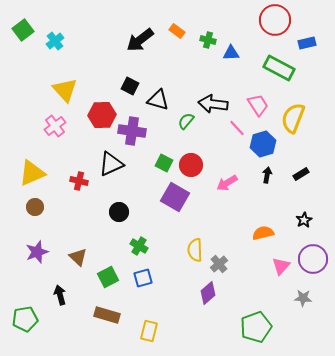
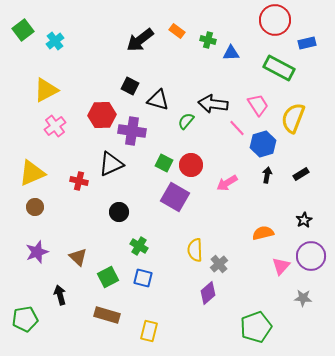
yellow triangle at (65, 90): moved 19 px left; rotated 44 degrees clockwise
purple circle at (313, 259): moved 2 px left, 3 px up
blue square at (143, 278): rotated 30 degrees clockwise
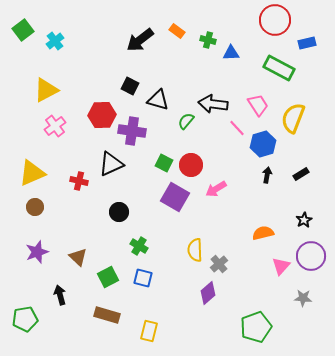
pink arrow at (227, 183): moved 11 px left, 6 px down
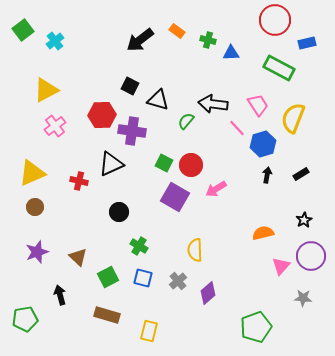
gray cross at (219, 264): moved 41 px left, 17 px down
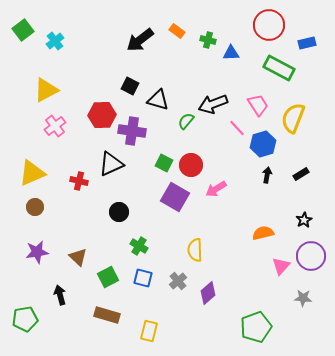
red circle at (275, 20): moved 6 px left, 5 px down
black arrow at (213, 104): rotated 28 degrees counterclockwise
purple star at (37, 252): rotated 10 degrees clockwise
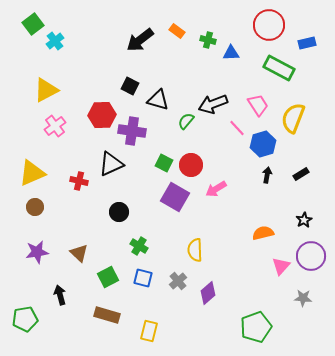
green square at (23, 30): moved 10 px right, 6 px up
brown triangle at (78, 257): moved 1 px right, 4 px up
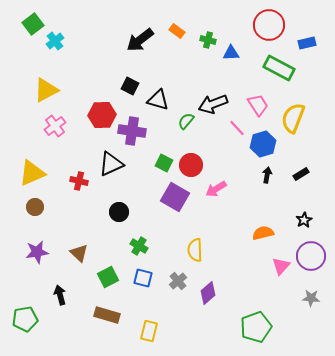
gray star at (303, 298): moved 8 px right
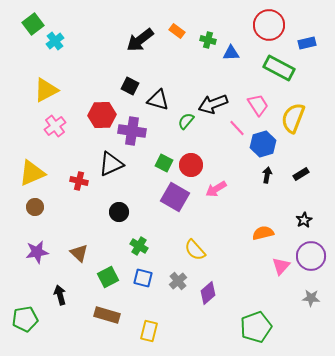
yellow semicircle at (195, 250): rotated 40 degrees counterclockwise
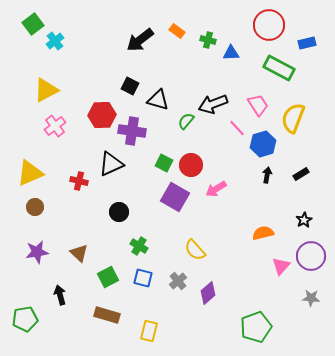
yellow triangle at (32, 173): moved 2 px left
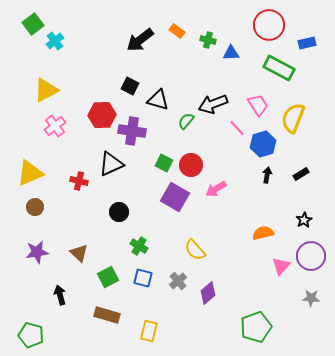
green pentagon at (25, 319): moved 6 px right, 16 px down; rotated 25 degrees clockwise
